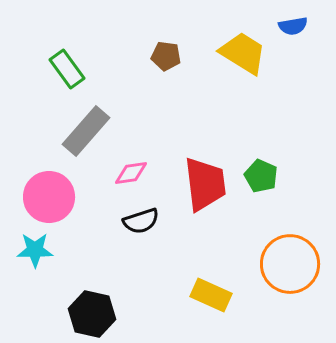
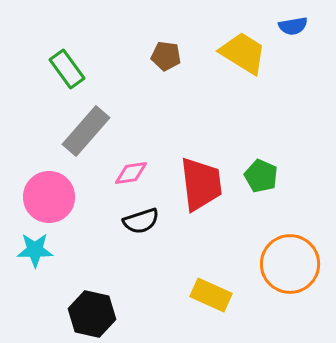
red trapezoid: moved 4 px left
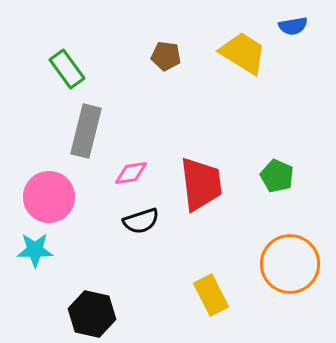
gray rectangle: rotated 27 degrees counterclockwise
green pentagon: moved 16 px right
yellow rectangle: rotated 39 degrees clockwise
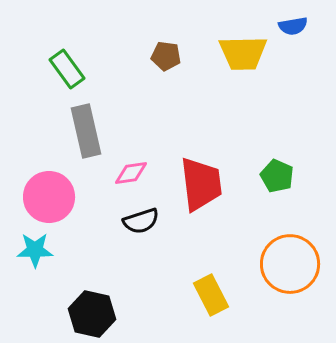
yellow trapezoid: rotated 147 degrees clockwise
gray rectangle: rotated 27 degrees counterclockwise
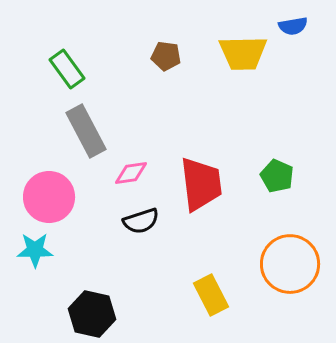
gray rectangle: rotated 15 degrees counterclockwise
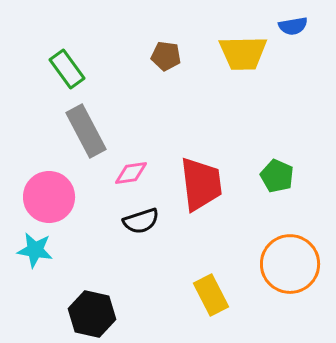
cyan star: rotated 9 degrees clockwise
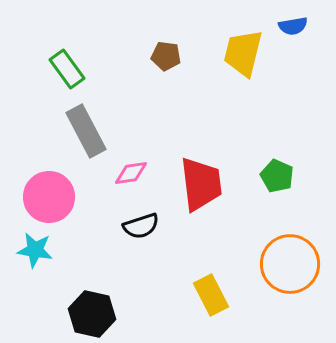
yellow trapezoid: rotated 105 degrees clockwise
black semicircle: moved 5 px down
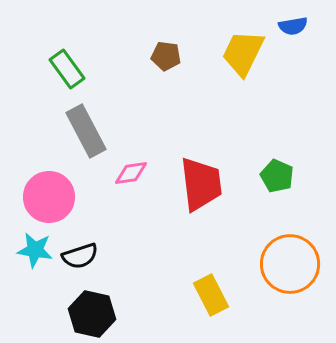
yellow trapezoid: rotated 12 degrees clockwise
black semicircle: moved 61 px left, 30 px down
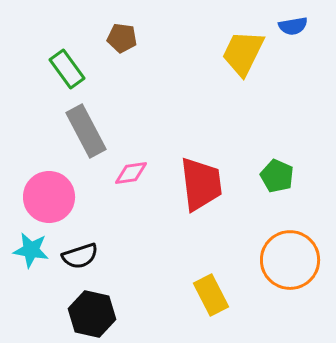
brown pentagon: moved 44 px left, 18 px up
cyan star: moved 4 px left
orange circle: moved 4 px up
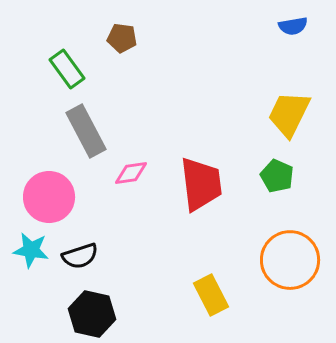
yellow trapezoid: moved 46 px right, 61 px down
